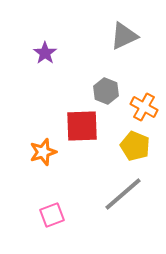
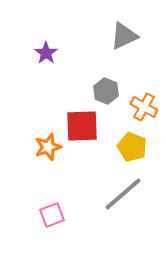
purple star: moved 1 px right
yellow pentagon: moved 3 px left, 1 px down
orange star: moved 5 px right, 5 px up
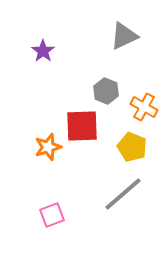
purple star: moved 3 px left, 2 px up
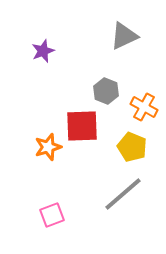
purple star: rotated 15 degrees clockwise
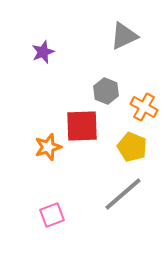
purple star: moved 1 px down
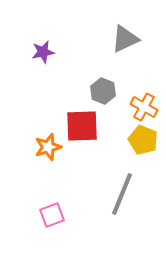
gray triangle: moved 1 px right, 3 px down
purple star: rotated 10 degrees clockwise
gray hexagon: moved 3 px left
yellow pentagon: moved 11 px right, 7 px up
gray line: moved 1 px left; rotated 27 degrees counterclockwise
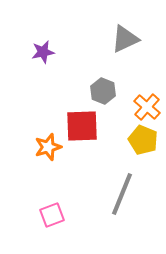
orange cross: moved 3 px right; rotated 12 degrees clockwise
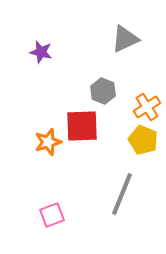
purple star: moved 2 px left; rotated 25 degrees clockwise
orange cross: rotated 16 degrees clockwise
orange star: moved 5 px up
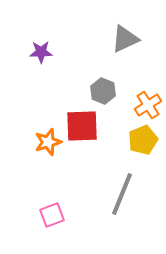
purple star: rotated 15 degrees counterclockwise
orange cross: moved 1 px right, 2 px up
yellow pentagon: rotated 28 degrees clockwise
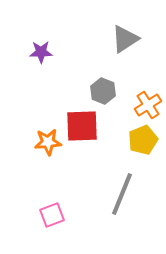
gray triangle: rotated 8 degrees counterclockwise
orange star: rotated 12 degrees clockwise
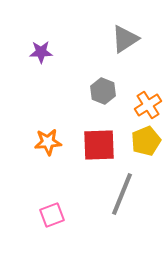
red square: moved 17 px right, 19 px down
yellow pentagon: moved 3 px right, 1 px down
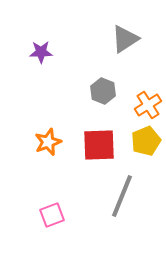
orange star: rotated 16 degrees counterclockwise
gray line: moved 2 px down
